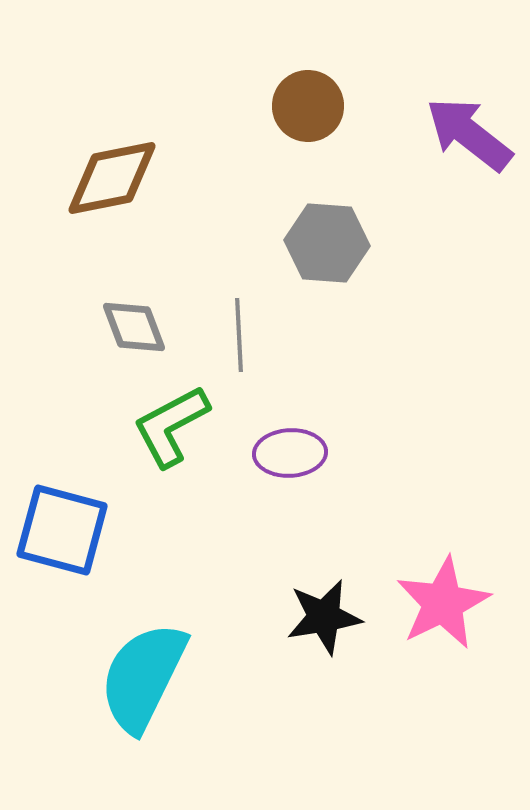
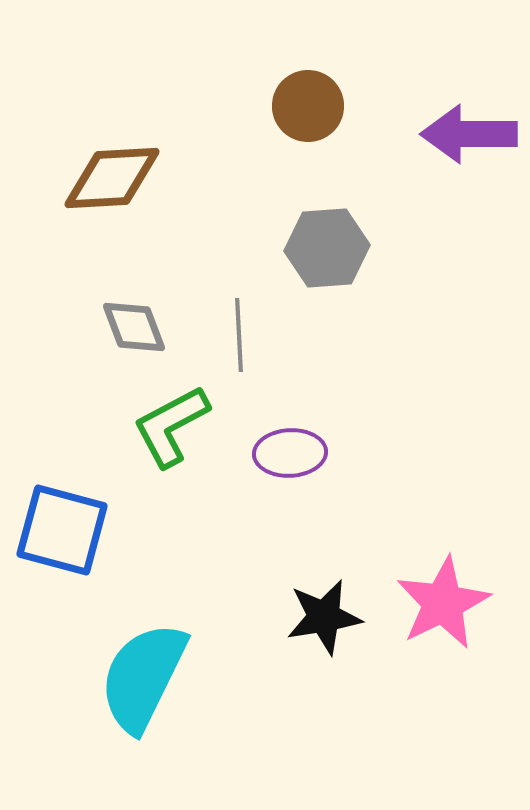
purple arrow: rotated 38 degrees counterclockwise
brown diamond: rotated 8 degrees clockwise
gray hexagon: moved 5 px down; rotated 8 degrees counterclockwise
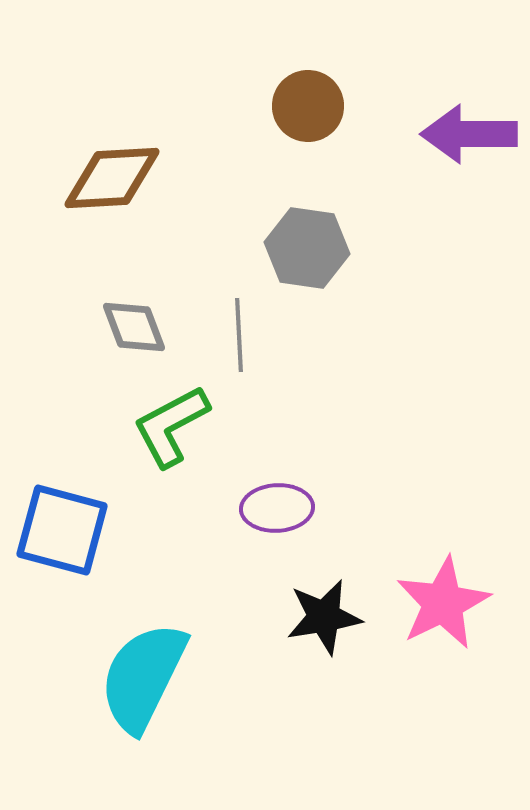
gray hexagon: moved 20 px left; rotated 12 degrees clockwise
purple ellipse: moved 13 px left, 55 px down
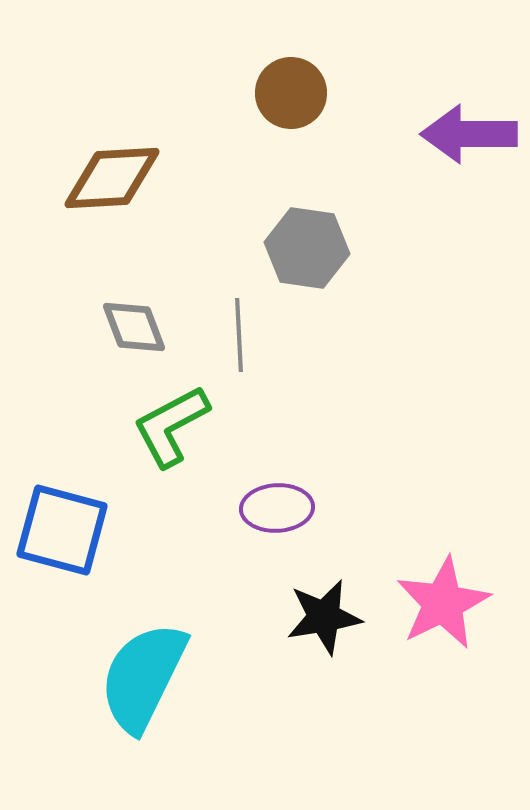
brown circle: moved 17 px left, 13 px up
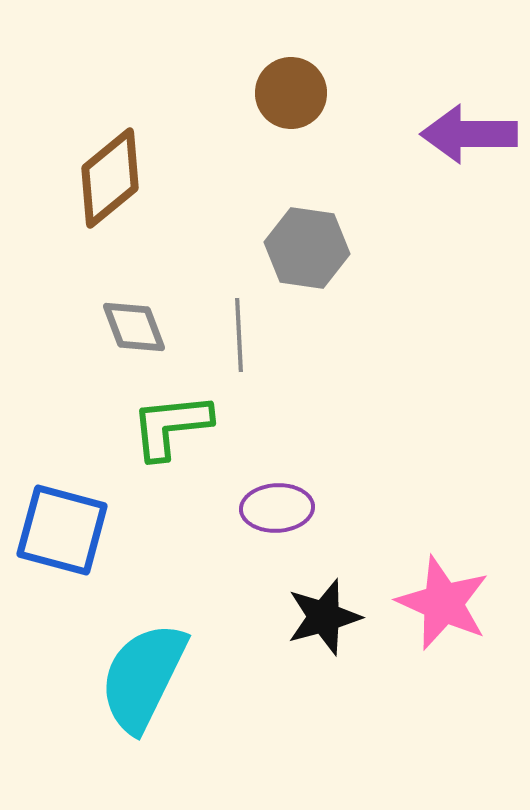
brown diamond: moved 2 px left; rotated 36 degrees counterclockwise
green L-shape: rotated 22 degrees clockwise
pink star: rotated 22 degrees counterclockwise
black star: rotated 6 degrees counterclockwise
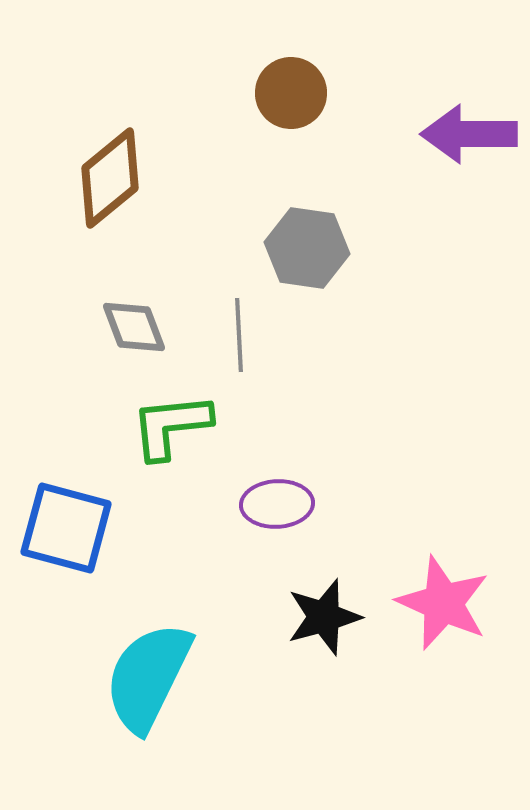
purple ellipse: moved 4 px up
blue square: moved 4 px right, 2 px up
cyan semicircle: moved 5 px right
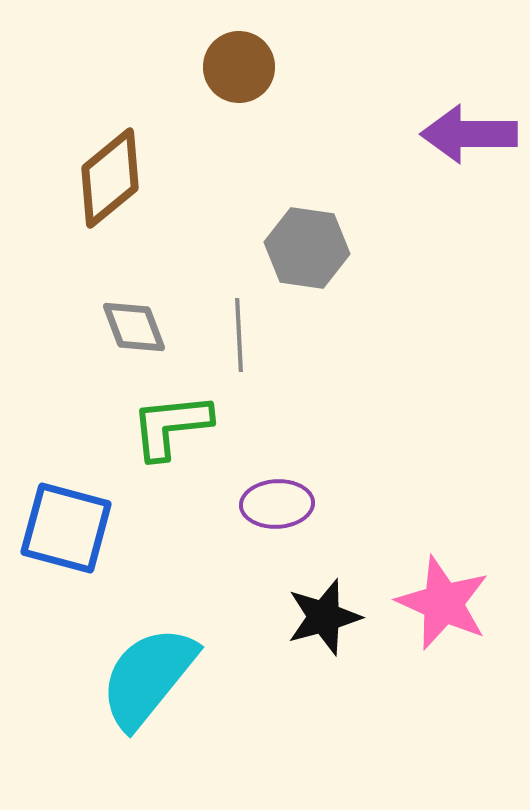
brown circle: moved 52 px left, 26 px up
cyan semicircle: rotated 13 degrees clockwise
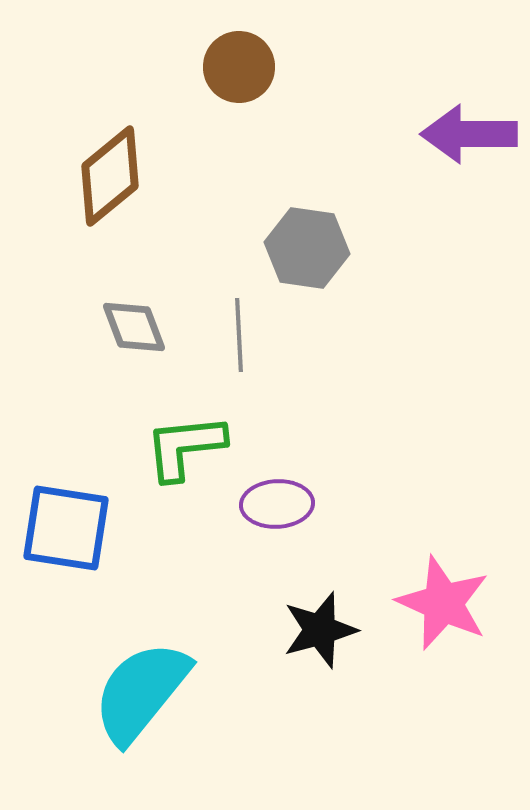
brown diamond: moved 2 px up
green L-shape: moved 14 px right, 21 px down
blue square: rotated 6 degrees counterclockwise
black star: moved 4 px left, 13 px down
cyan semicircle: moved 7 px left, 15 px down
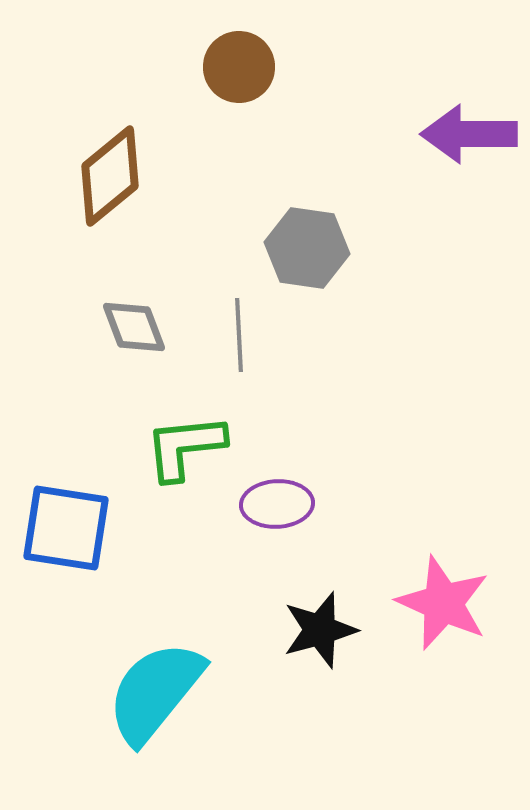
cyan semicircle: moved 14 px right
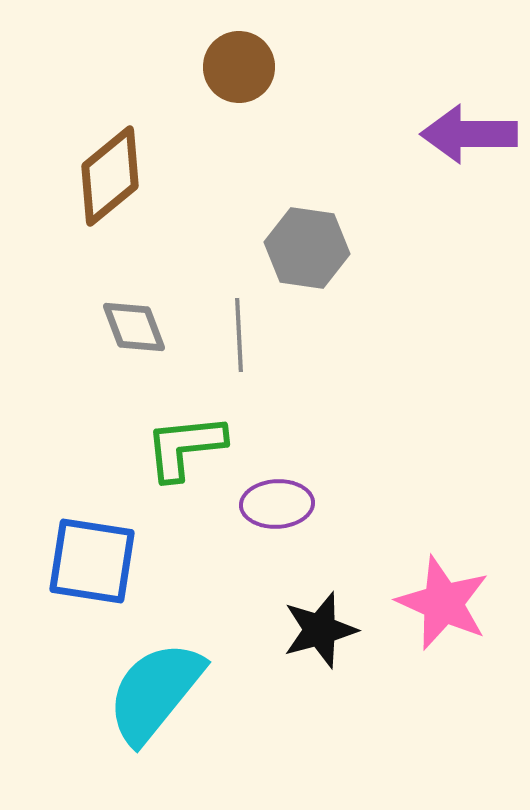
blue square: moved 26 px right, 33 px down
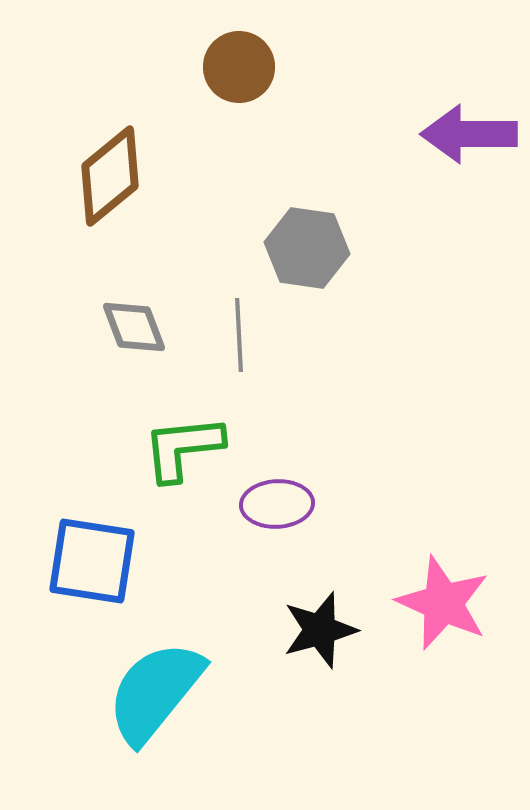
green L-shape: moved 2 px left, 1 px down
